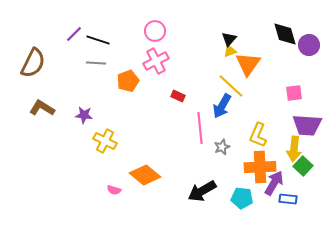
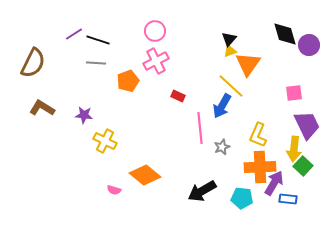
purple line: rotated 12 degrees clockwise
purple trapezoid: rotated 120 degrees counterclockwise
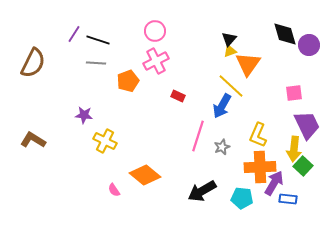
purple line: rotated 24 degrees counterclockwise
brown L-shape: moved 9 px left, 32 px down
pink line: moved 2 px left, 8 px down; rotated 24 degrees clockwise
pink semicircle: rotated 40 degrees clockwise
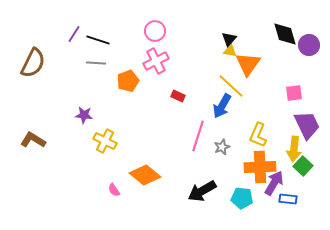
yellow triangle: rotated 32 degrees clockwise
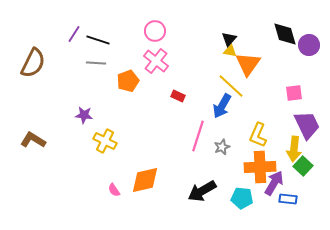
pink cross: rotated 25 degrees counterclockwise
orange diamond: moved 5 px down; rotated 52 degrees counterclockwise
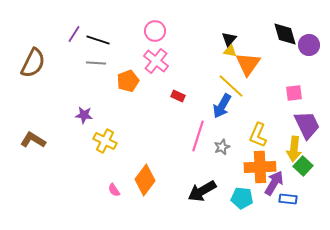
orange diamond: rotated 40 degrees counterclockwise
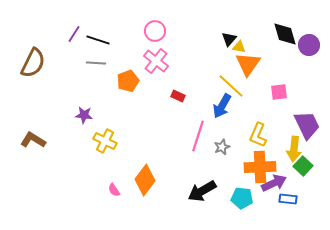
yellow triangle: moved 9 px right, 4 px up
pink square: moved 15 px left, 1 px up
purple arrow: rotated 35 degrees clockwise
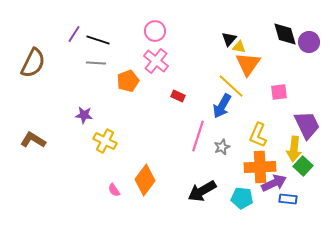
purple circle: moved 3 px up
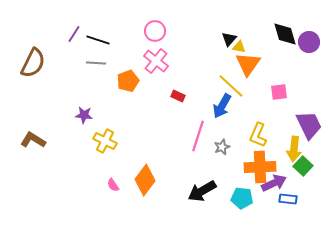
purple trapezoid: moved 2 px right
pink semicircle: moved 1 px left, 5 px up
